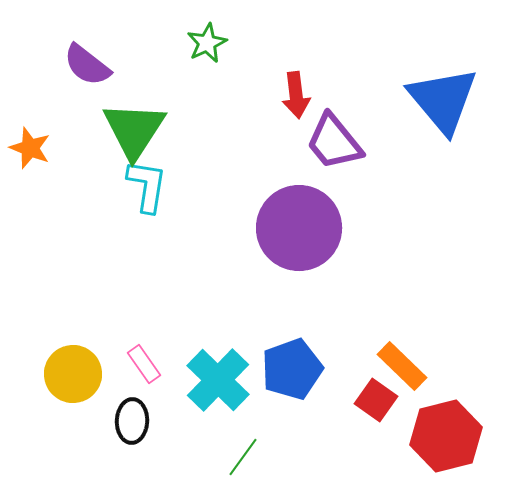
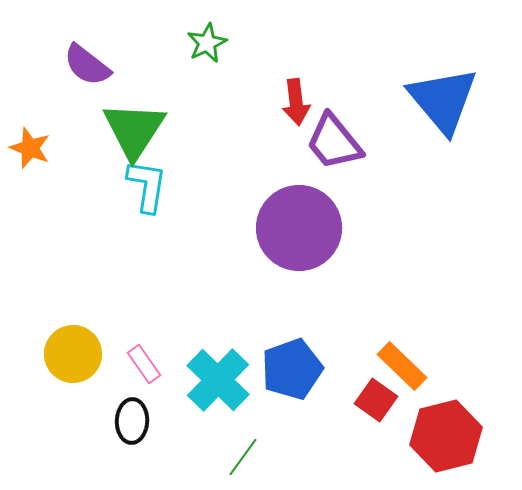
red arrow: moved 7 px down
yellow circle: moved 20 px up
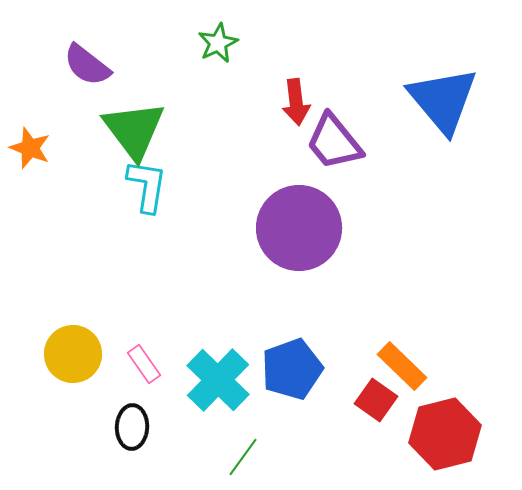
green star: moved 11 px right
green triangle: rotated 10 degrees counterclockwise
black ellipse: moved 6 px down
red hexagon: moved 1 px left, 2 px up
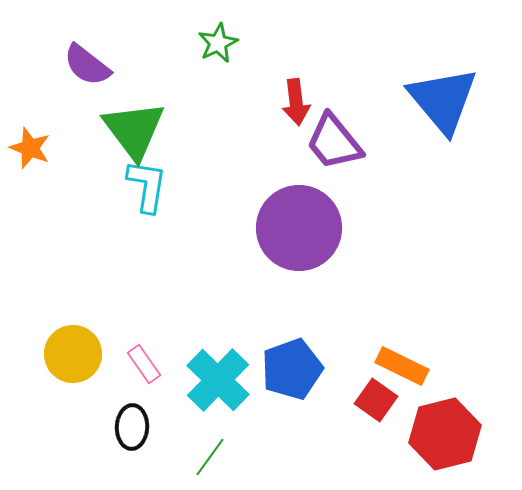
orange rectangle: rotated 18 degrees counterclockwise
green line: moved 33 px left
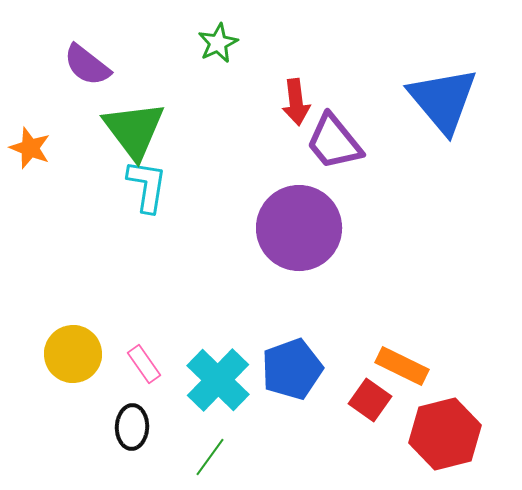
red square: moved 6 px left
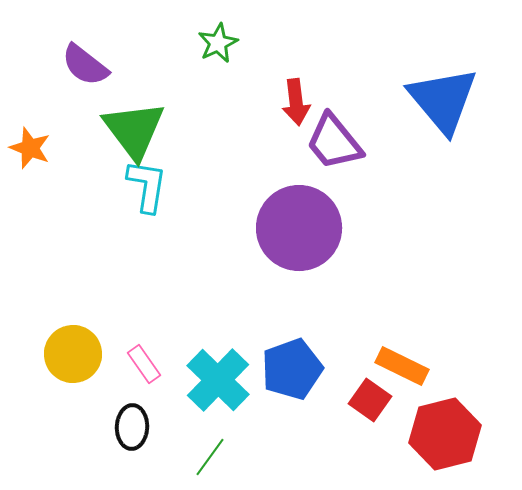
purple semicircle: moved 2 px left
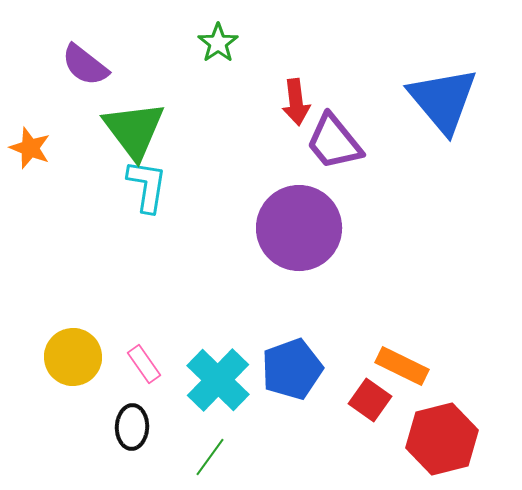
green star: rotated 9 degrees counterclockwise
yellow circle: moved 3 px down
red hexagon: moved 3 px left, 5 px down
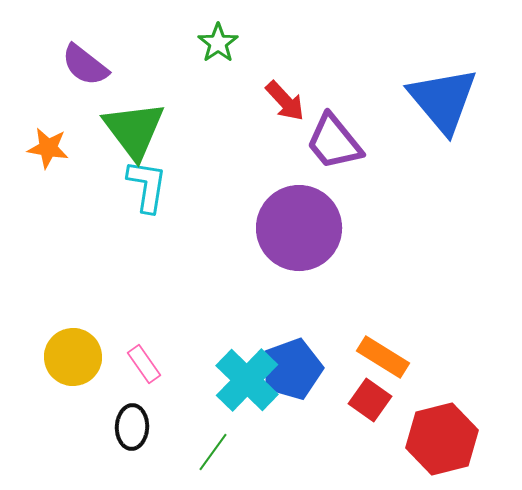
red arrow: moved 11 px left, 1 px up; rotated 36 degrees counterclockwise
orange star: moved 18 px right; rotated 12 degrees counterclockwise
orange rectangle: moved 19 px left, 9 px up; rotated 6 degrees clockwise
cyan cross: moved 29 px right
green line: moved 3 px right, 5 px up
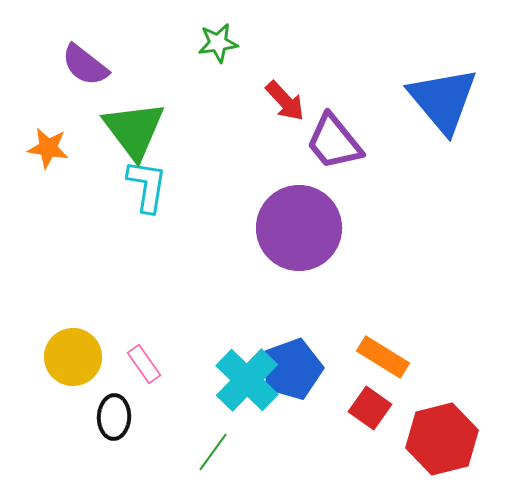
green star: rotated 27 degrees clockwise
red square: moved 8 px down
black ellipse: moved 18 px left, 10 px up
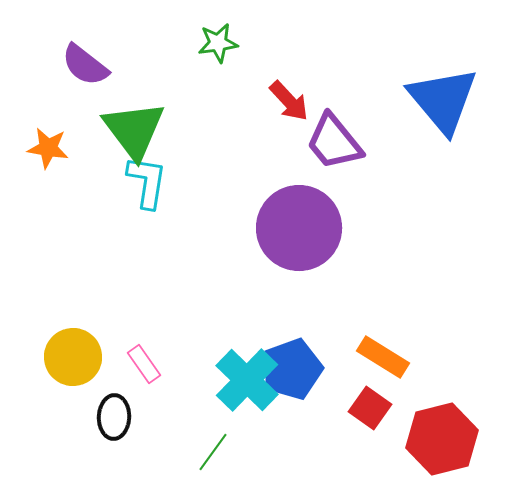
red arrow: moved 4 px right
cyan L-shape: moved 4 px up
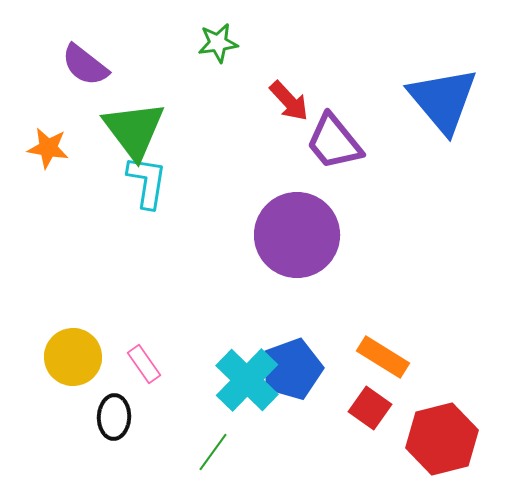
purple circle: moved 2 px left, 7 px down
